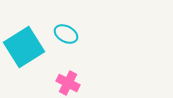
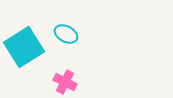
pink cross: moved 3 px left, 1 px up
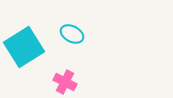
cyan ellipse: moved 6 px right
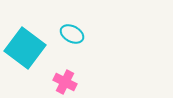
cyan square: moved 1 px right, 1 px down; rotated 21 degrees counterclockwise
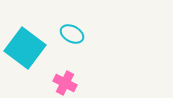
pink cross: moved 1 px down
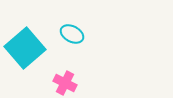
cyan square: rotated 12 degrees clockwise
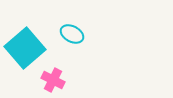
pink cross: moved 12 px left, 3 px up
